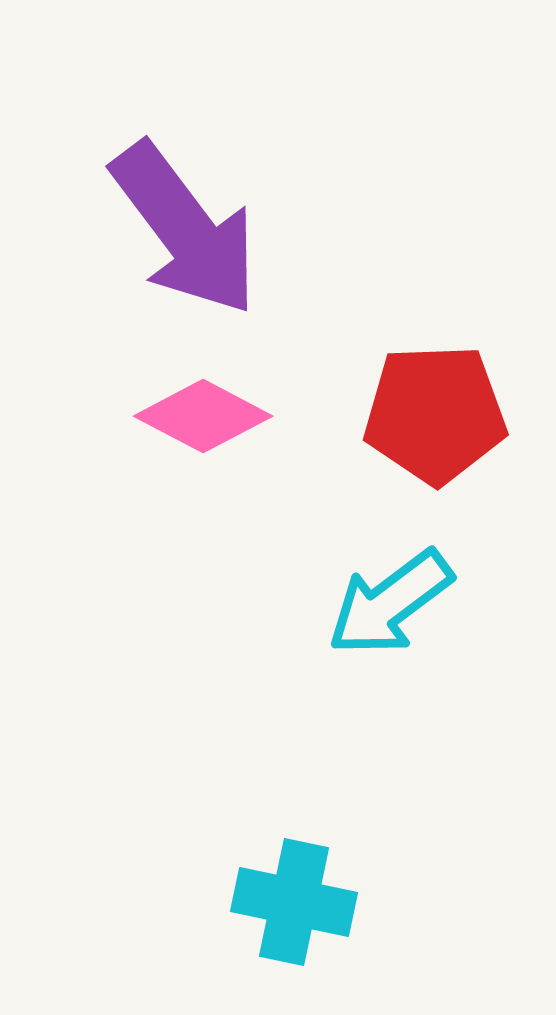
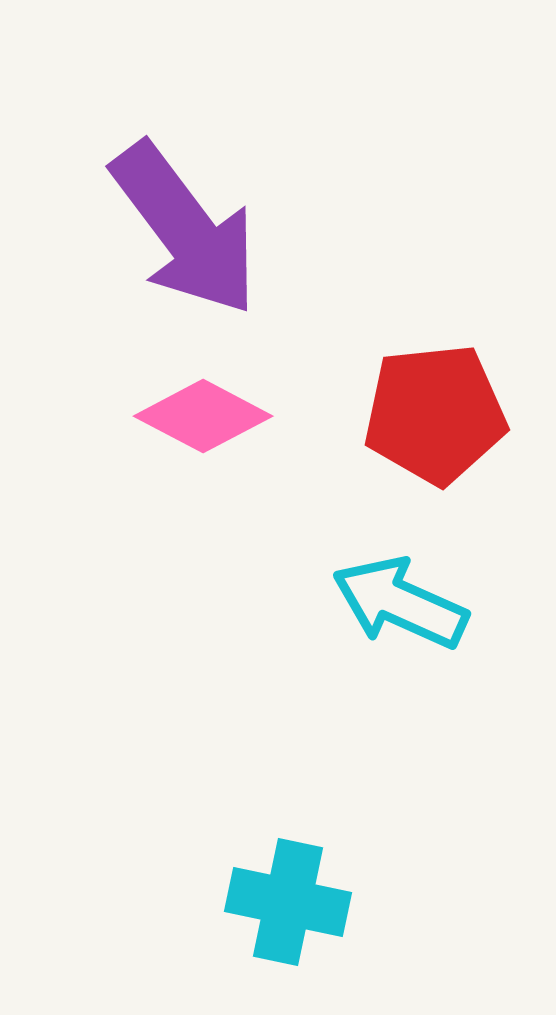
red pentagon: rotated 4 degrees counterclockwise
cyan arrow: moved 10 px right; rotated 61 degrees clockwise
cyan cross: moved 6 px left
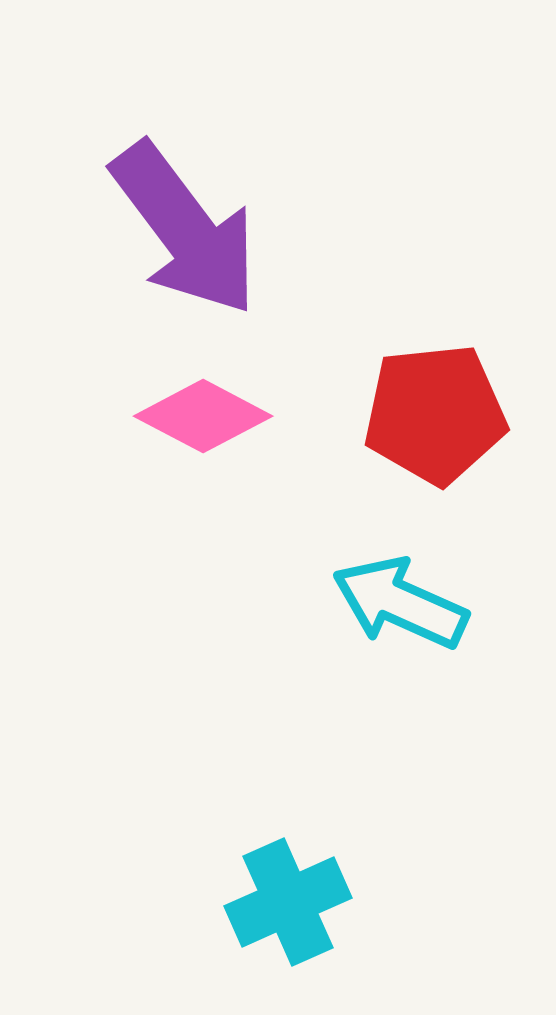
cyan cross: rotated 36 degrees counterclockwise
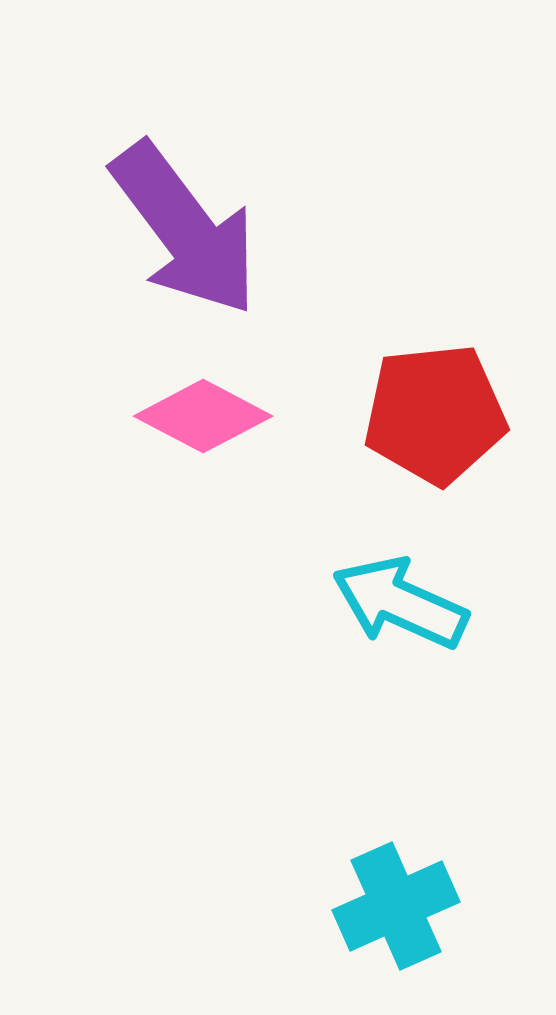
cyan cross: moved 108 px right, 4 px down
